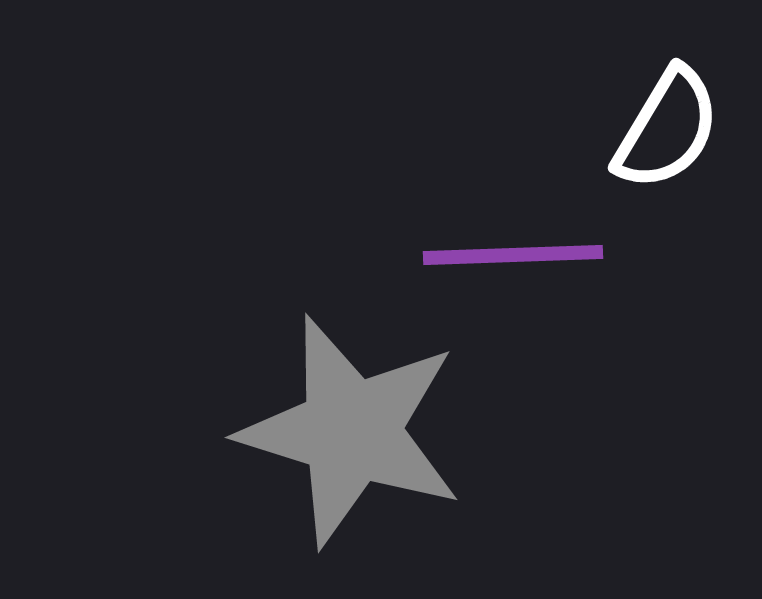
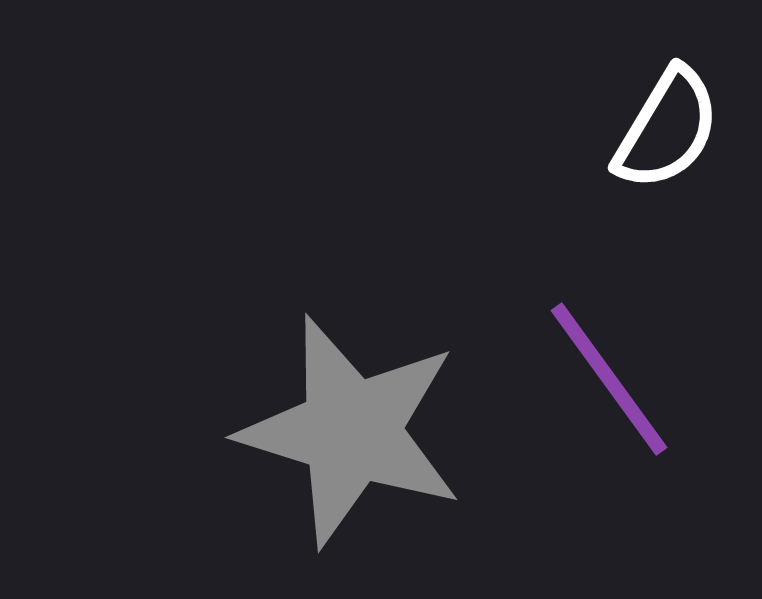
purple line: moved 96 px right, 124 px down; rotated 56 degrees clockwise
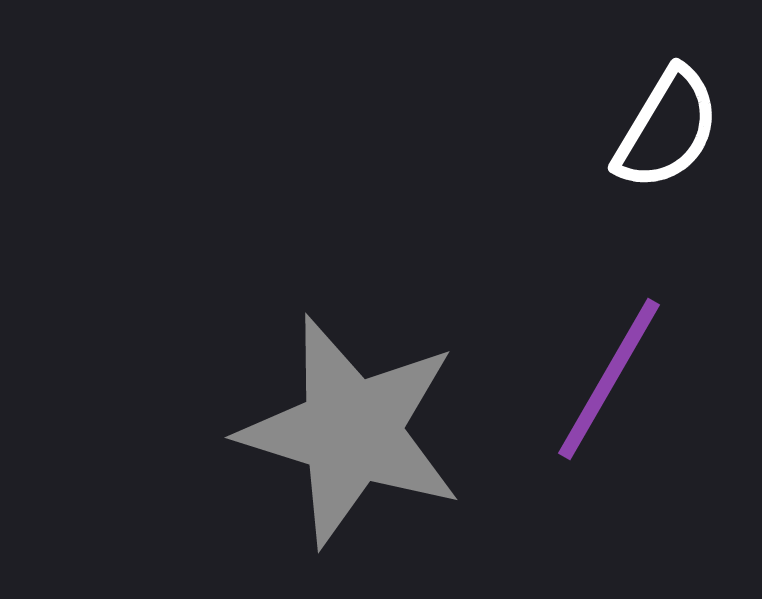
purple line: rotated 66 degrees clockwise
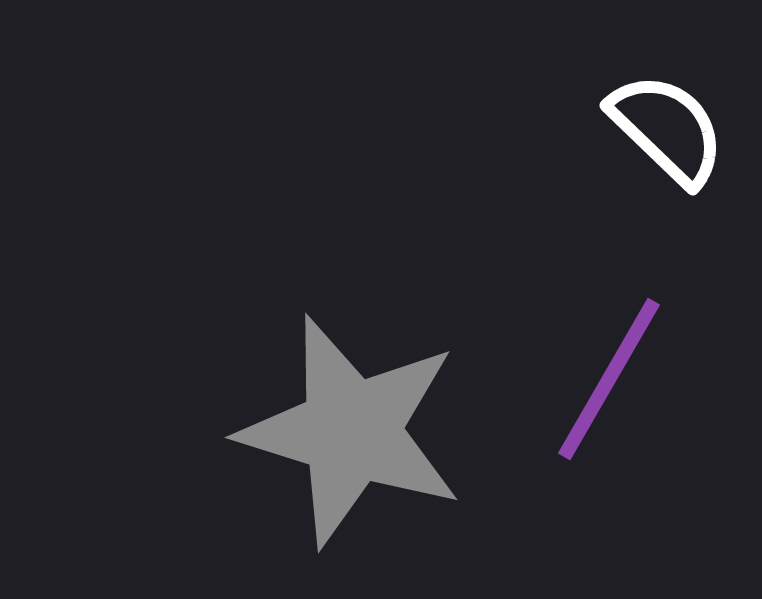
white semicircle: rotated 77 degrees counterclockwise
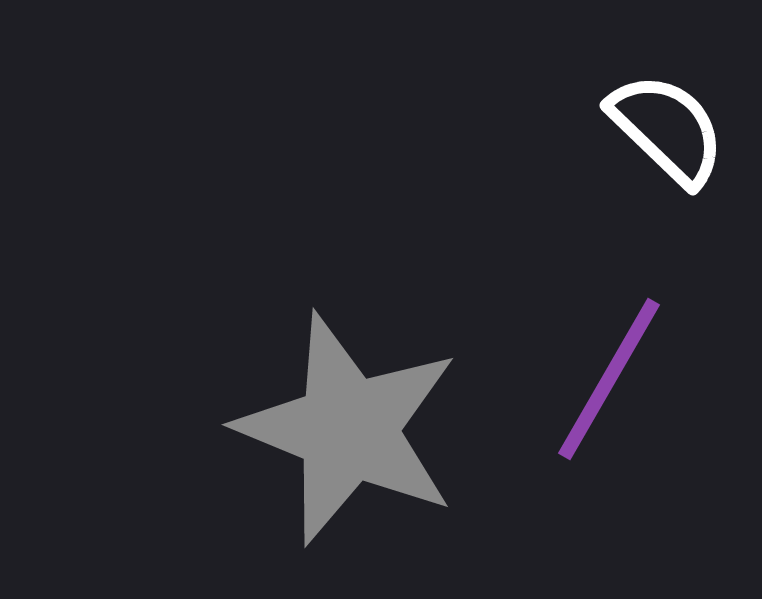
gray star: moved 3 px left, 2 px up; rotated 5 degrees clockwise
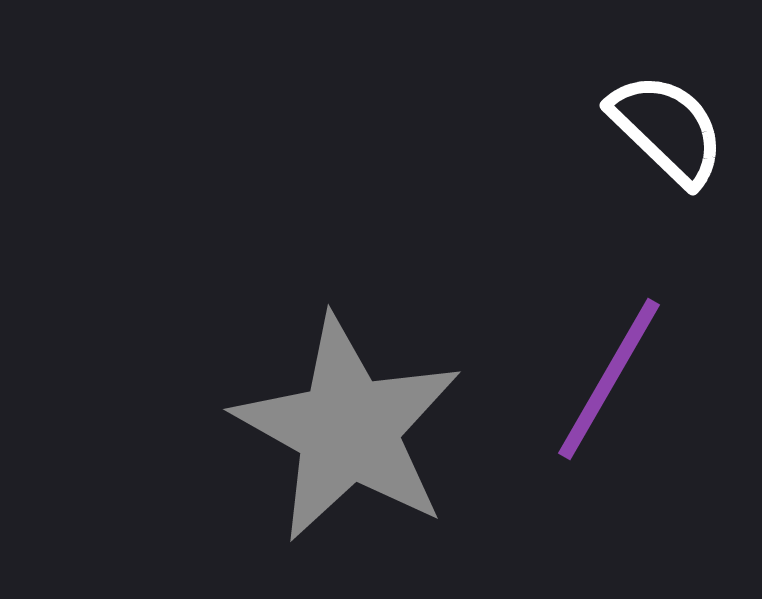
gray star: rotated 7 degrees clockwise
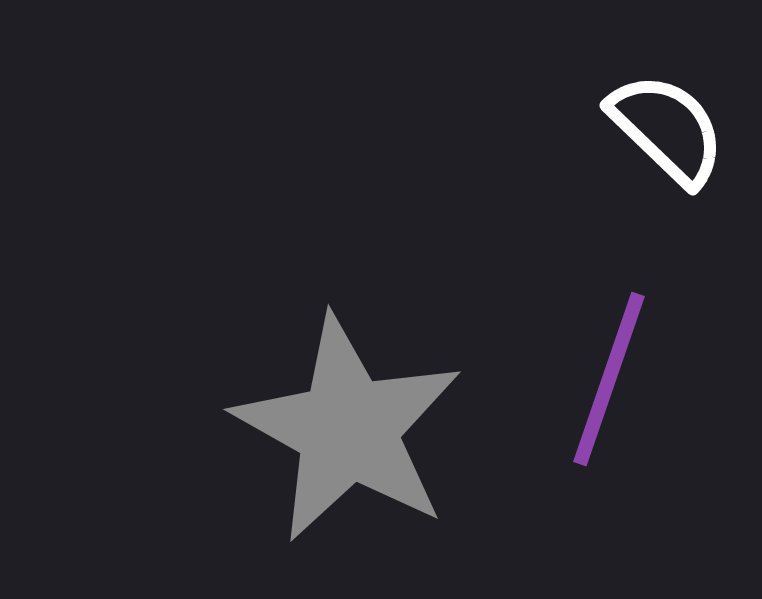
purple line: rotated 11 degrees counterclockwise
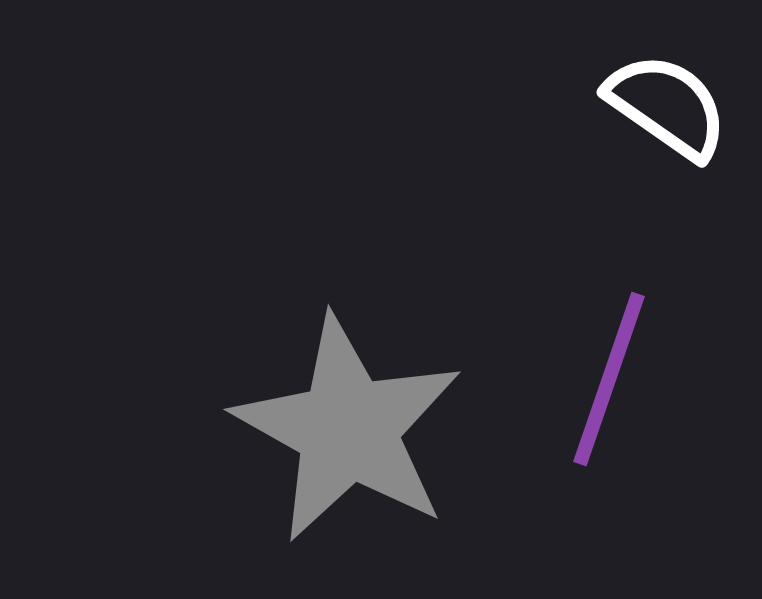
white semicircle: moved 23 px up; rotated 9 degrees counterclockwise
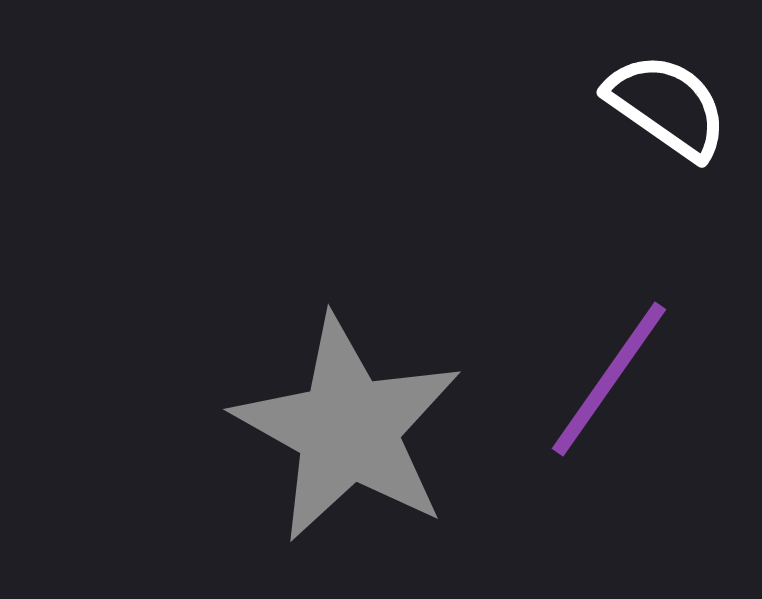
purple line: rotated 16 degrees clockwise
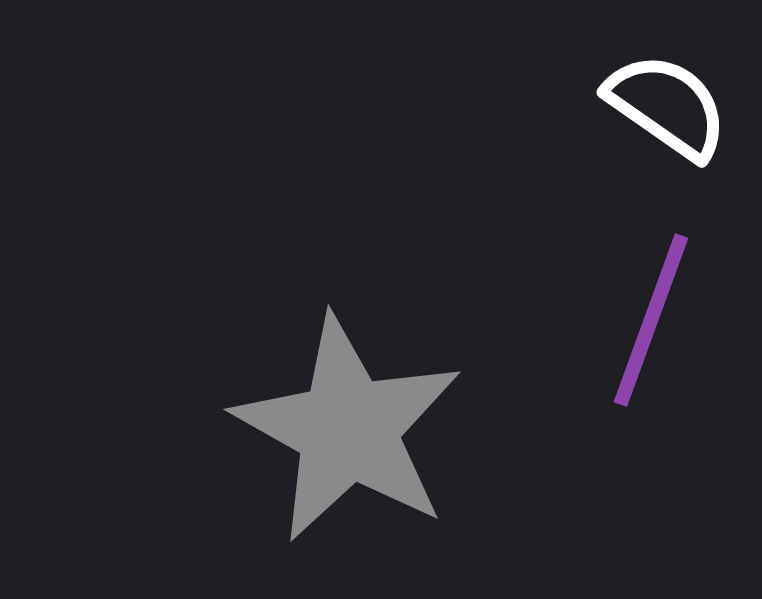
purple line: moved 42 px right, 59 px up; rotated 15 degrees counterclockwise
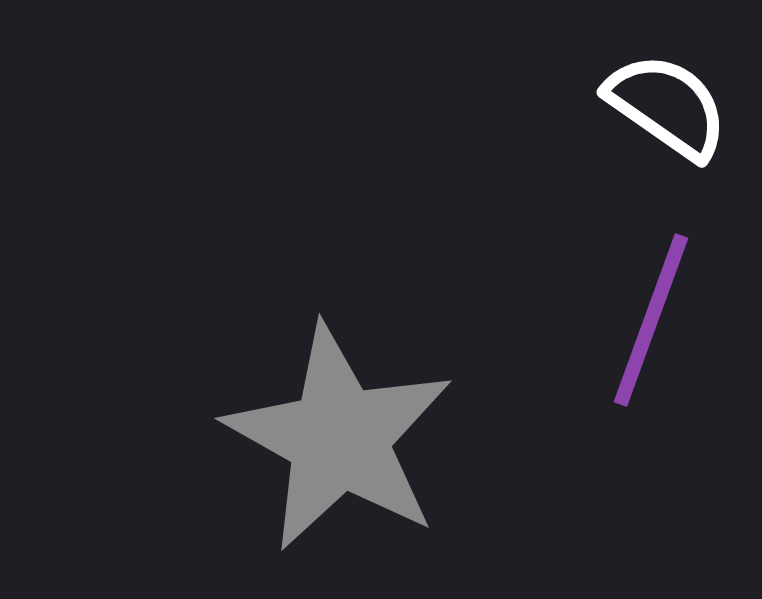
gray star: moved 9 px left, 9 px down
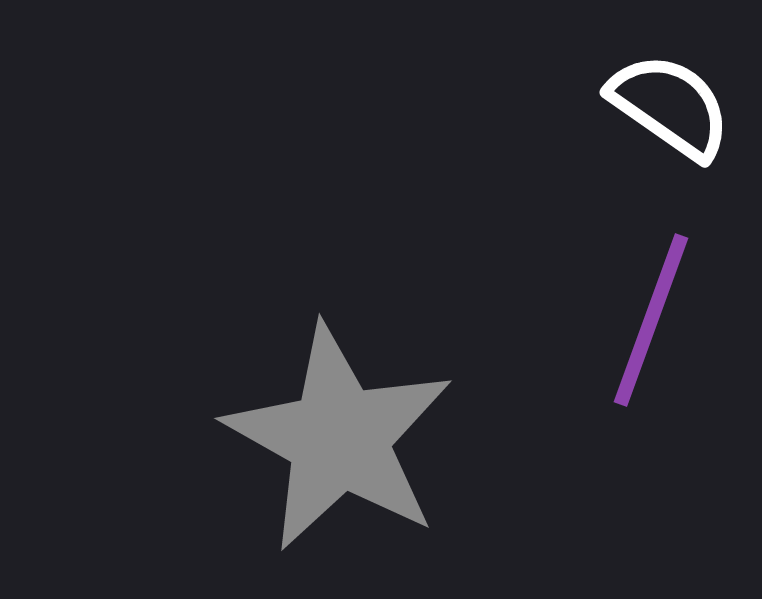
white semicircle: moved 3 px right
